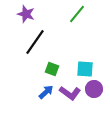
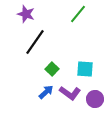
green line: moved 1 px right
green square: rotated 24 degrees clockwise
purple circle: moved 1 px right, 10 px down
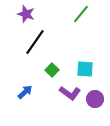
green line: moved 3 px right
green square: moved 1 px down
blue arrow: moved 21 px left
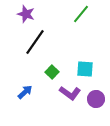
green square: moved 2 px down
purple circle: moved 1 px right
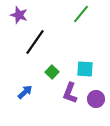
purple star: moved 7 px left, 1 px down
purple L-shape: rotated 75 degrees clockwise
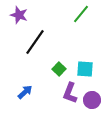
green square: moved 7 px right, 3 px up
purple circle: moved 4 px left, 1 px down
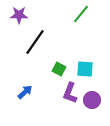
purple star: rotated 18 degrees counterclockwise
green square: rotated 16 degrees counterclockwise
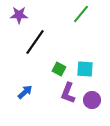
purple L-shape: moved 2 px left
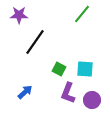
green line: moved 1 px right
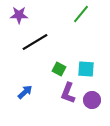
green line: moved 1 px left
black line: rotated 24 degrees clockwise
cyan square: moved 1 px right
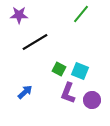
cyan square: moved 6 px left, 2 px down; rotated 18 degrees clockwise
